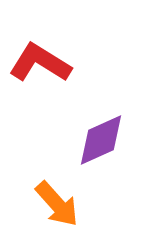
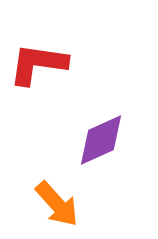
red L-shape: moved 2 px left, 1 px down; rotated 24 degrees counterclockwise
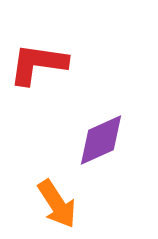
orange arrow: rotated 9 degrees clockwise
